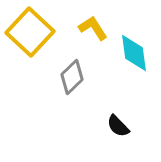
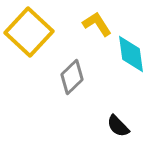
yellow L-shape: moved 4 px right, 4 px up
yellow square: moved 1 px left
cyan diamond: moved 3 px left, 1 px down
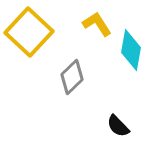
cyan diamond: moved 4 px up; rotated 18 degrees clockwise
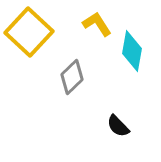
cyan diamond: moved 1 px right, 1 px down
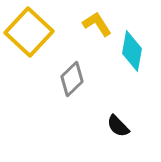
gray diamond: moved 2 px down
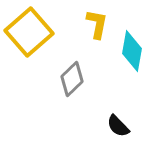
yellow L-shape: rotated 44 degrees clockwise
yellow square: rotated 6 degrees clockwise
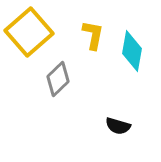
yellow L-shape: moved 4 px left, 11 px down
gray diamond: moved 14 px left
black semicircle: rotated 30 degrees counterclockwise
